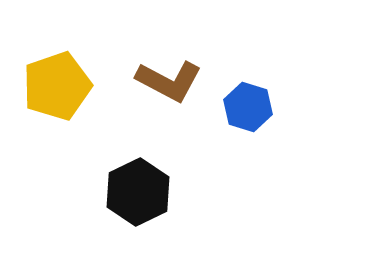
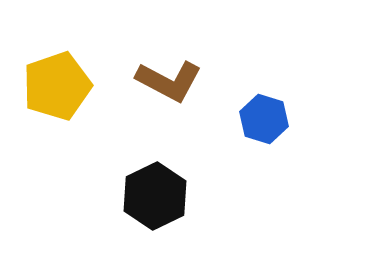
blue hexagon: moved 16 px right, 12 px down
black hexagon: moved 17 px right, 4 px down
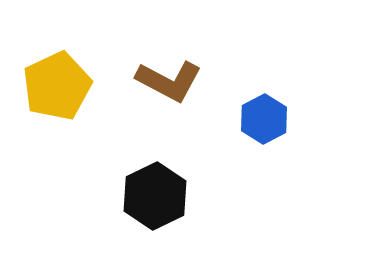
yellow pentagon: rotated 6 degrees counterclockwise
blue hexagon: rotated 15 degrees clockwise
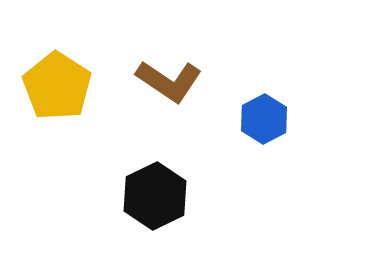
brown L-shape: rotated 6 degrees clockwise
yellow pentagon: rotated 14 degrees counterclockwise
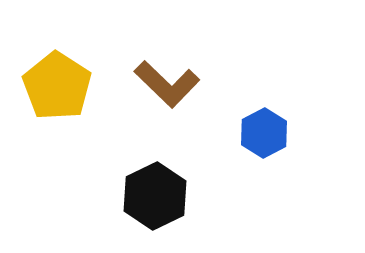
brown L-shape: moved 2 px left, 3 px down; rotated 10 degrees clockwise
blue hexagon: moved 14 px down
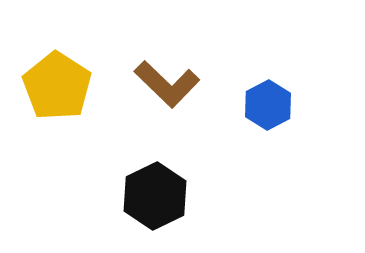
blue hexagon: moved 4 px right, 28 px up
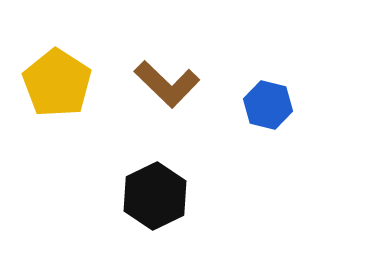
yellow pentagon: moved 3 px up
blue hexagon: rotated 18 degrees counterclockwise
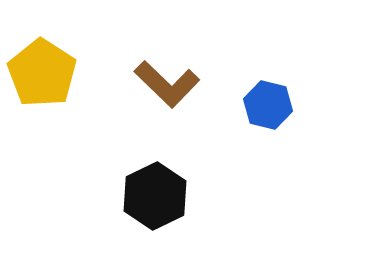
yellow pentagon: moved 15 px left, 10 px up
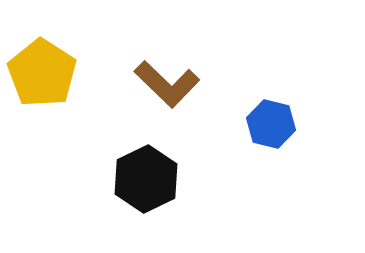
blue hexagon: moved 3 px right, 19 px down
black hexagon: moved 9 px left, 17 px up
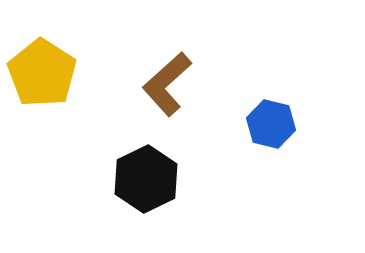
brown L-shape: rotated 94 degrees clockwise
